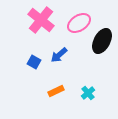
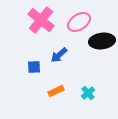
pink ellipse: moved 1 px up
black ellipse: rotated 55 degrees clockwise
blue square: moved 5 px down; rotated 32 degrees counterclockwise
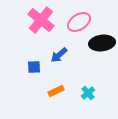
black ellipse: moved 2 px down
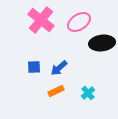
blue arrow: moved 13 px down
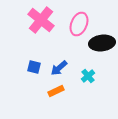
pink ellipse: moved 2 px down; rotated 35 degrees counterclockwise
blue square: rotated 16 degrees clockwise
cyan cross: moved 17 px up
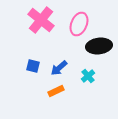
black ellipse: moved 3 px left, 3 px down
blue square: moved 1 px left, 1 px up
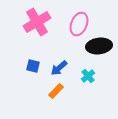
pink cross: moved 4 px left, 2 px down; rotated 20 degrees clockwise
orange rectangle: rotated 21 degrees counterclockwise
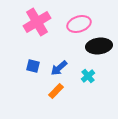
pink ellipse: rotated 50 degrees clockwise
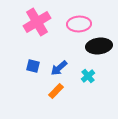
pink ellipse: rotated 15 degrees clockwise
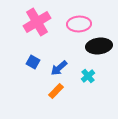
blue square: moved 4 px up; rotated 16 degrees clockwise
